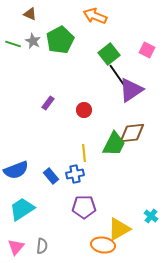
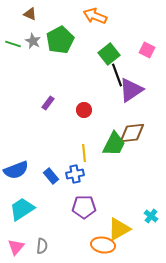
black line: rotated 15 degrees clockwise
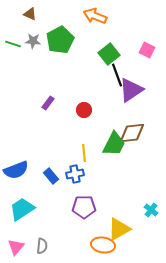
gray star: rotated 21 degrees counterclockwise
cyan cross: moved 6 px up
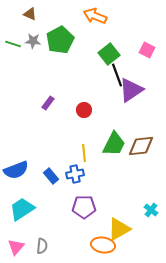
brown diamond: moved 9 px right, 13 px down
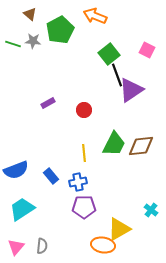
brown triangle: rotated 16 degrees clockwise
green pentagon: moved 10 px up
purple rectangle: rotated 24 degrees clockwise
blue cross: moved 3 px right, 8 px down
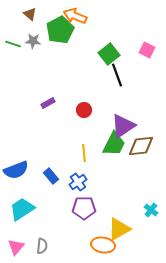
orange arrow: moved 20 px left
purple triangle: moved 8 px left, 36 px down
blue cross: rotated 24 degrees counterclockwise
purple pentagon: moved 1 px down
